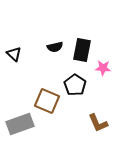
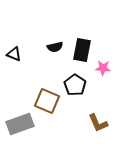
black triangle: rotated 21 degrees counterclockwise
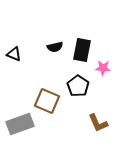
black pentagon: moved 3 px right, 1 px down
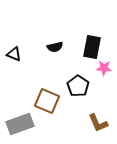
black rectangle: moved 10 px right, 3 px up
pink star: moved 1 px right
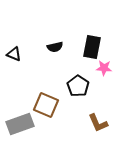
brown square: moved 1 px left, 4 px down
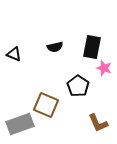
pink star: rotated 14 degrees clockwise
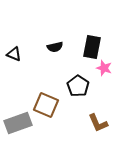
gray rectangle: moved 2 px left, 1 px up
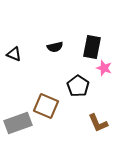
brown square: moved 1 px down
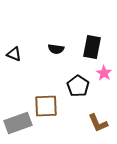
black semicircle: moved 1 px right, 2 px down; rotated 21 degrees clockwise
pink star: moved 5 px down; rotated 14 degrees clockwise
brown square: rotated 25 degrees counterclockwise
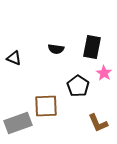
black triangle: moved 4 px down
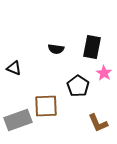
black triangle: moved 10 px down
gray rectangle: moved 3 px up
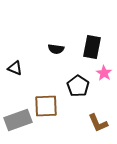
black triangle: moved 1 px right
